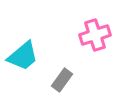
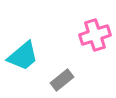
gray rectangle: rotated 15 degrees clockwise
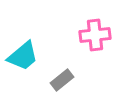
pink cross: rotated 12 degrees clockwise
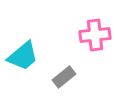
gray rectangle: moved 2 px right, 3 px up
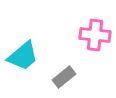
pink cross: rotated 12 degrees clockwise
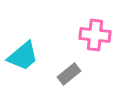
gray rectangle: moved 5 px right, 3 px up
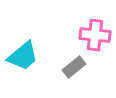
gray rectangle: moved 5 px right, 7 px up
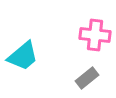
gray rectangle: moved 13 px right, 11 px down
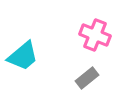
pink cross: rotated 16 degrees clockwise
